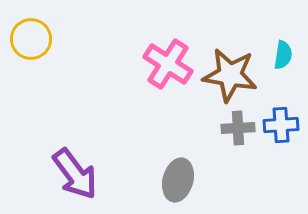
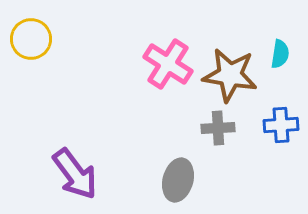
cyan semicircle: moved 3 px left, 1 px up
gray cross: moved 20 px left
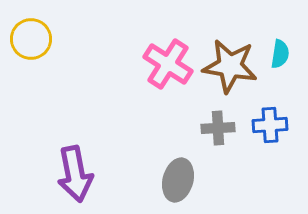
brown star: moved 9 px up
blue cross: moved 11 px left
purple arrow: rotated 26 degrees clockwise
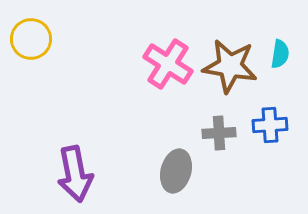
gray cross: moved 1 px right, 5 px down
gray ellipse: moved 2 px left, 9 px up
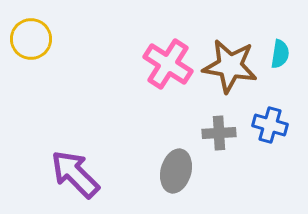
blue cross: rotated 20 degrees clockwise
purple arrow: rotated 146 degrees clockwise
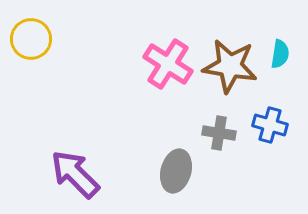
gray cross: rotated 12 degrees clockwise
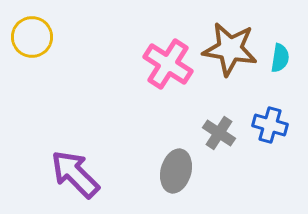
yellow circle: moved 1 px right, 2 px up
cyan semicircle: moved 4 px down
brown star: moved 17 px up
gray cross: rotated 24 degrees clockwise
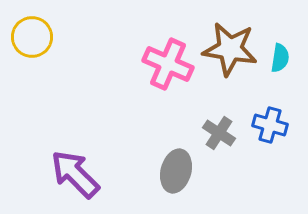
pink cross: rotated 9 degrees counterclockwise
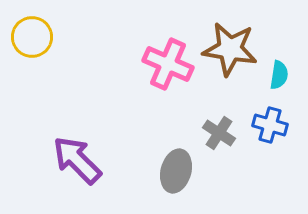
cyan semicircle: moved 1 px left, 17 px down
purple arrow: moved 2 px right, 14 px up
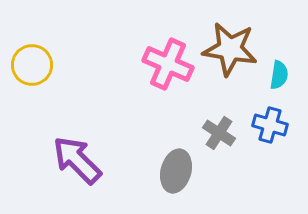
yellow circle: moved 28 px down
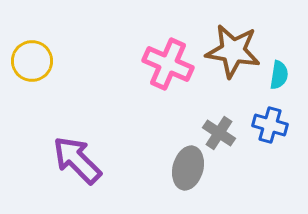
brown star: moved 3 px right, 2 px down
yellow circle: moved 4 px up
gray ellipse: moved 12 px right, 3 px up
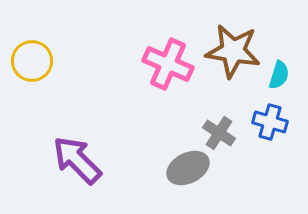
cyan semicircle: rotated 8 degrees clockwise
blue cross: moved 3 px up
gray ellipse: rotated 48 degrees clockwise
